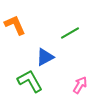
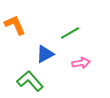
blue triangle: moved 3 px up
green L-shape: rotated 12 degrees counterclockwise
pink arrow: moved 1 px right, 22 px up; rotated 48 degrees clockwise
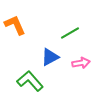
blue triangle: moved 5 px right, 3 px down
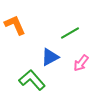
pink arrow: rotated 138 degrees clockwise
green L-shape: moved 2 px right, 1 px up
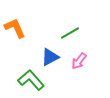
orange L-shape: moved 3 px down
pink arrow: moved 2 px left, 2 px up
green L-shape: moved 1 px left
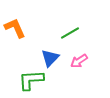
blue triangle: moved 1 px down; rotated 18 degrees counterclockwise
pink arrow: rotated 18 degrees clockwise
green L-shape: rotated 52 degrees counterclockwise
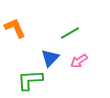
green L-shape: moved 1 px left
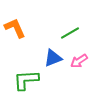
blue triangle: moved 3 px right; rotated 24 degrees clockwise
green L-shape: moved 4 px left
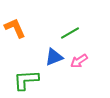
blue triangle: moved 1 px right, 1 px up
